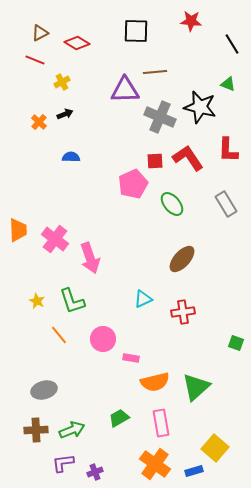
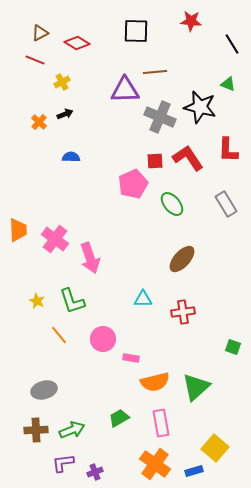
cyan triangle at (143, 299): rotated 24 degrees clockwise
green square at (236, 343): moved 3 px left, 4 px down
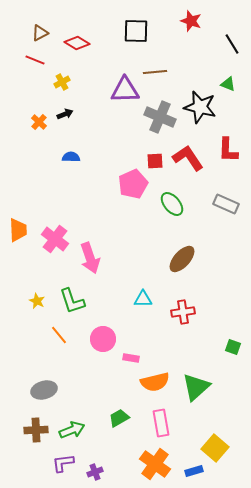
red star at (191, 21): rotated 15 degrees clockwise
gray rectangle at (226, 204): rotated 35 degrees counterclockwise
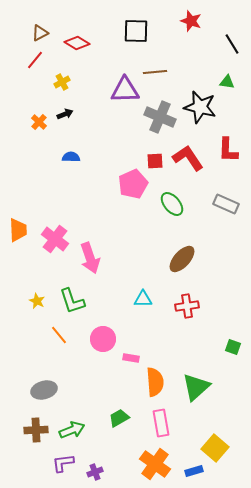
red line at (35, 60): rotated 72 degrees counterclockwise
green triangle at (228, 84): moved 1 px left, 2 px up; rotated 14 degrees counterclockwise
red cross at (183, 312): moved 4 px right, 6 px up
orange semicircle at (155, 382): rotated 80 degrees counterclockwise
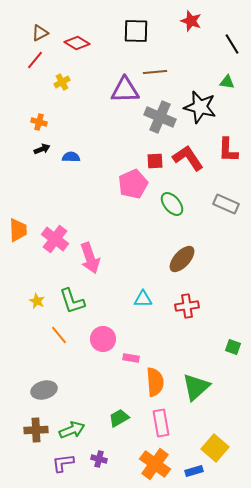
black arrow at (65, 114): moved 23 px left, 35 px down
orange cross at (39, 122): rotated 28 degrees counterclockwise
purple cross at (95, 472): moved 4 px right, 13 px up; rotated 35 degrees clockwise
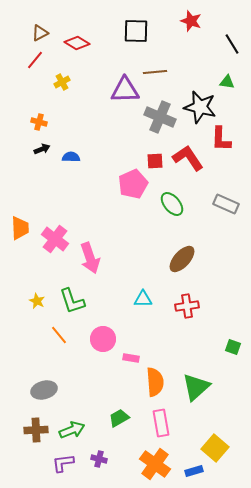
red L-shape at (228, 150): moved 7 px left, 11 px up
orange trapezoid at (18, 230): moved 2 px right, 2 px up
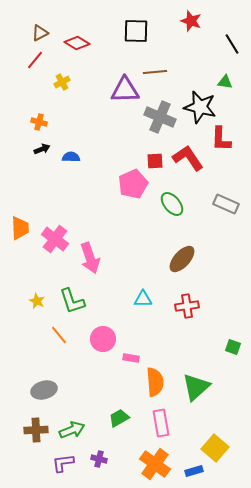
green triangle at (227, 82): moved 2 px left
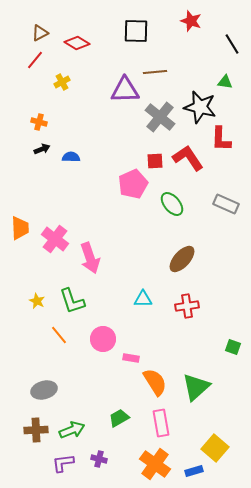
gray cross at (160, 117): rotated 16 degrees clockwise
orange semicircle at (155, 382): rotated 28 degrees counterclockwise
